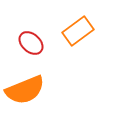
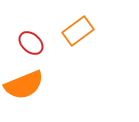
orange semicircle: moved 1 px left, 5 px up
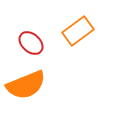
orange semicircle: moved 2 px right
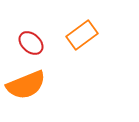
orange rectangle: moved 4 px right, 4 px down
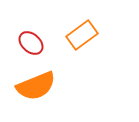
orange semicircle: moved 10 px right, 1 px down
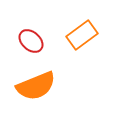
red ellipse: moved 2 px up
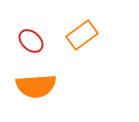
orange semicircle: rotated 18 degrees clockwise
